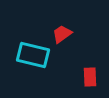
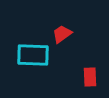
cyan rectangle: rotated 12 degrees counterclockwise
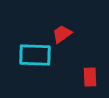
cyan rectangle: moved 2 px right
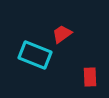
cyan rectangle: rotated 20 degrees clockwise
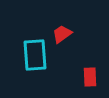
cyan rectangle: rotated 64 degrees clockwise
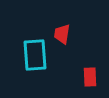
red trapezoid: rotated 45 degrees counterclockwise
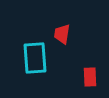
cyan rectangle: moved 3 px down
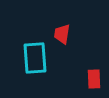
red rectangle: moved 4 px right, 2 px down
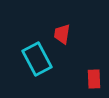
cyan rectangle: moved 2 px right, 1 px down; rotated 24 degrees counterclockwise
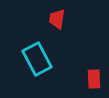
red trapezoid: moved 5 px left, 15 px up
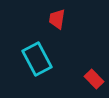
red rectangle: rotated 42 degrees counterclockwise
